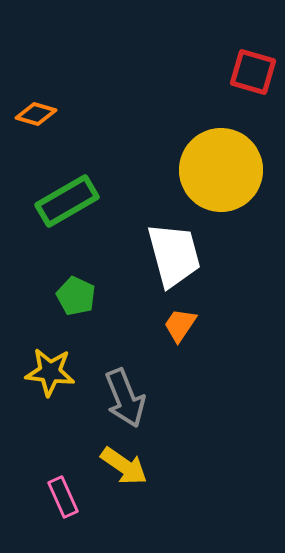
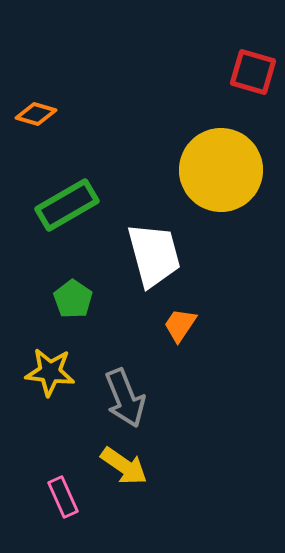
green rectangle: moved 4 px down
white trapezoid: moved 20 px left
green pentagon: moved 3 px left, 3 px down; rotated 9 degrees clockwise
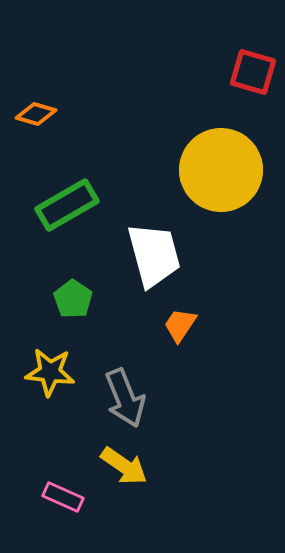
pink rectangle: rotated 42 degrees counterclockwise
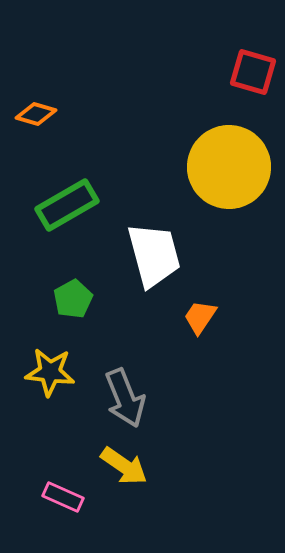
yellow circle: moved 8 px right, 3 px up
green pentagon: rotated 9 degrees clockwise
orange trapezoid: moved 20 px right, 8 px up
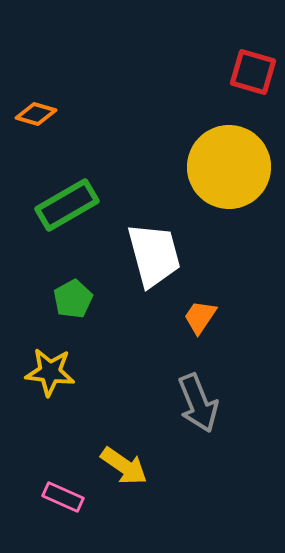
gray arrow: moved 73 px right, 5 px down
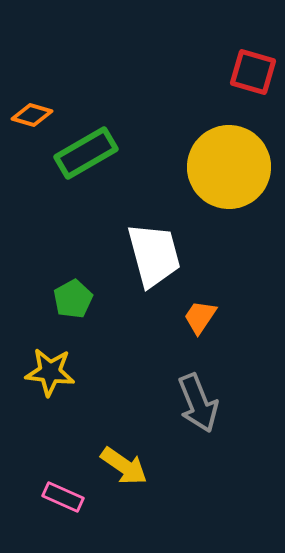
orange diamond: moved 4 px left, 1 px down
green rectangle: moved 19 px right, 52 px up
